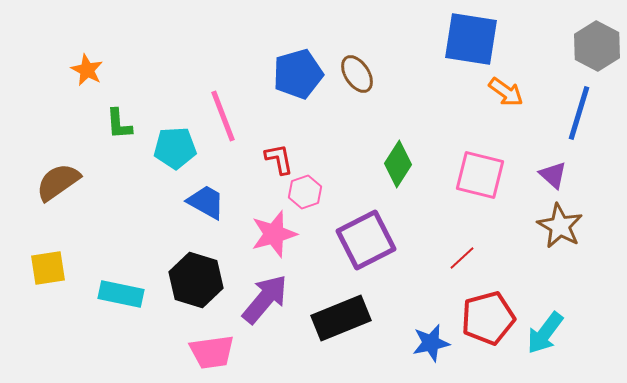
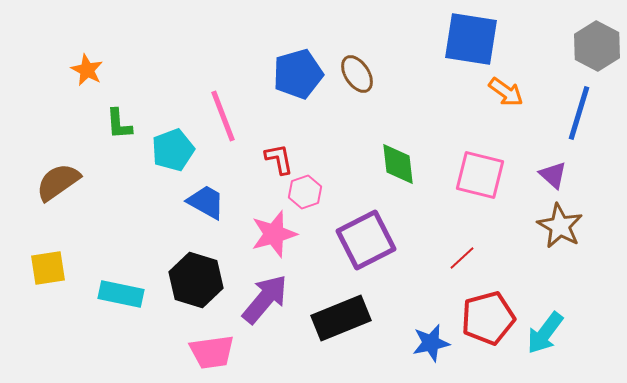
cyan pentagon: moved 2 px left, 2 px down; rotated 18 degrees counterclockwise
green diamond: rotated 39 degrees counterclockwise
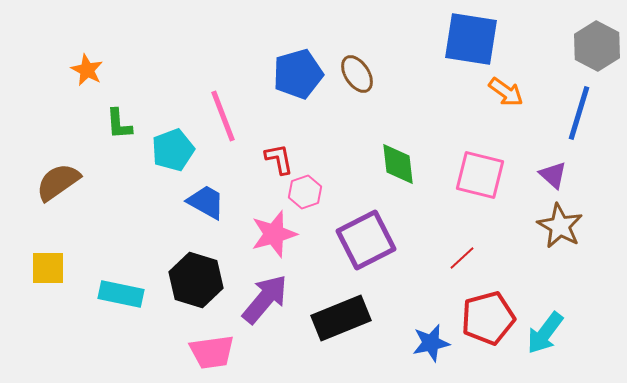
yellow square: rotated 9 degrees clockwise
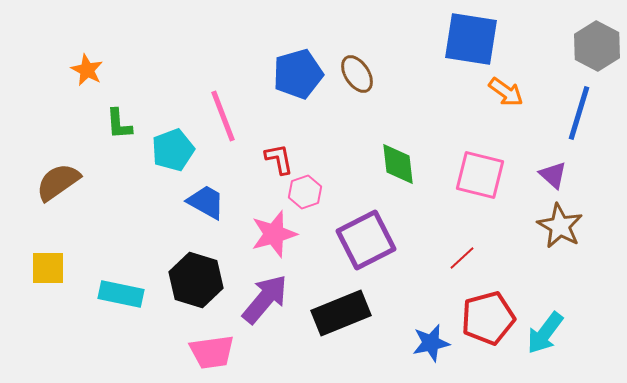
black rectangle: moved 5 px up
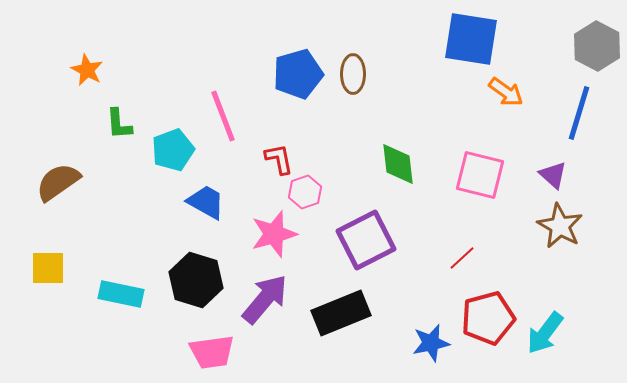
brown ellipse: moved 4 px left; rotated 33 degrees clockwise
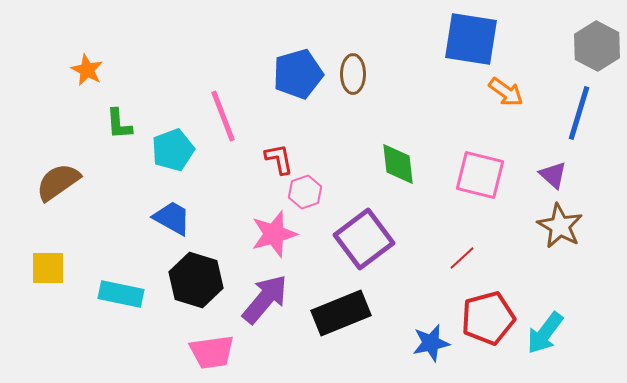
blue trapezoid: moved 34 px left, 16 px down
purple square: moved 2 px left, 1 px up; rotated 10 degrees counterclockwise
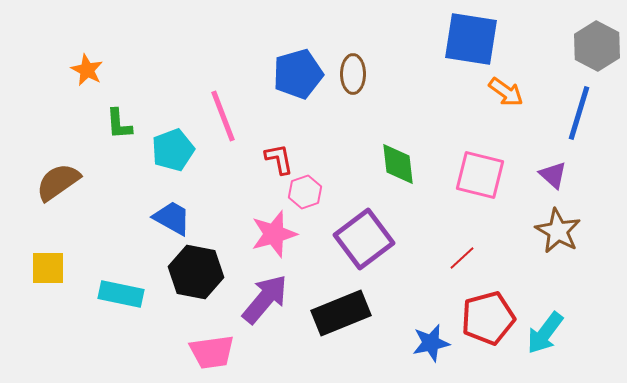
brown star: moved 2 px left, 5 px down
black hexagon: moved 8 px up; rotated 6 degrees counterclockwise
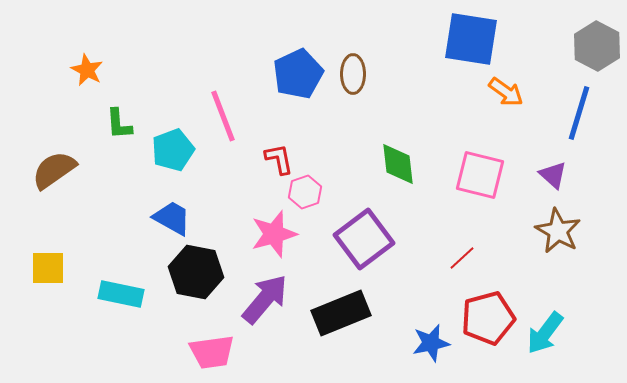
blue pentagon: rotated 9 degrees counterclockwise
brown semicircle: moved 4 px left, 12 px up
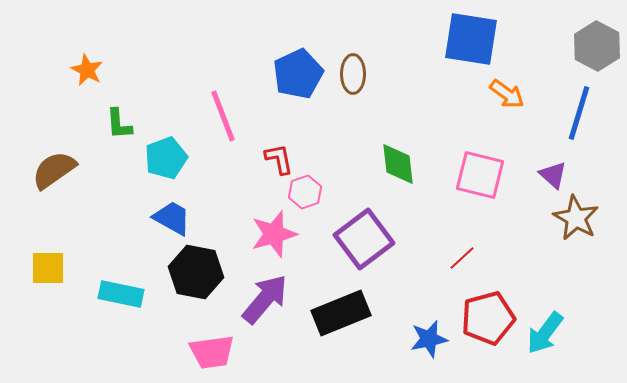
orange arrow: moved 1 px right, 2 px down
cyan pentagon: moved 7 px left, 8 px down
brown star: moved 18 px right, 13 px up
blue star: moved 2 px left, 4 px up
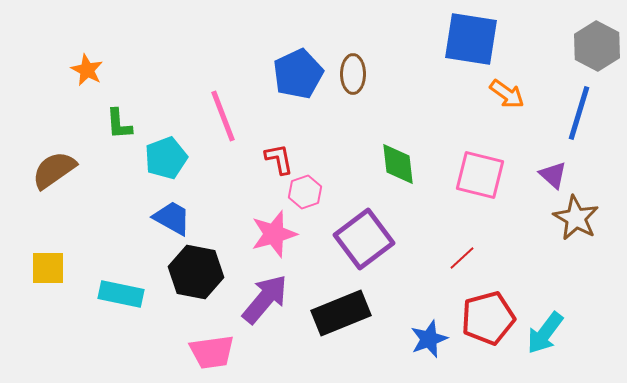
blue star: rotated 9 degrees counterclockwise
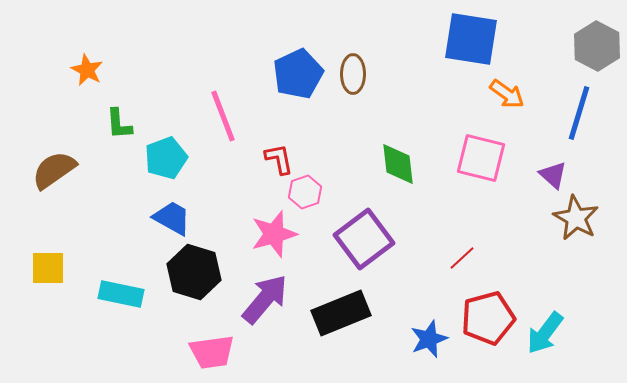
pink square: moved 1 px right, 17 px up
black hexagon: moved 2 px left; rotated 6 degrees clockwise
